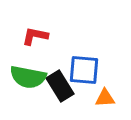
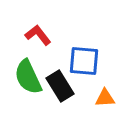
red L-shape: moved 3 px right, 1 px up; rotated 40 degrees clockwise
blue square: moved 9 px up
green semicircle: rotated 54 degrees clockwise
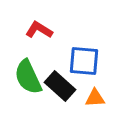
red L-shape: moved 1 px right, 5 px up; rotated 20 degrees counterclockwise
black rectangle: rotated 16 degrees counterclockwise
orange triangle: moved 10 px left
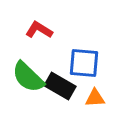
blue square: moved 2 px down
green semicircle: rotated 21 degrees counterclockwise
black rectangle: rotated 12 degrees counterclockwise
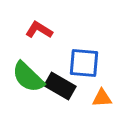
orange triangle: moved 7 px right
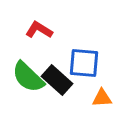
black rectangle: moved 3 px left, 6 px up; rotated 12 degrees clockwise
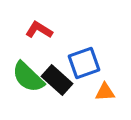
blue square: rotated 24 degrees counterclockwise
orange triangle: moved 3 px right, 6 px up
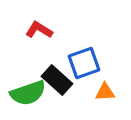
green semicircle: moved 16 px down; rotated 63 degrees counterclockwise
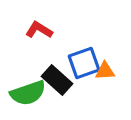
orange triangle: moved 21 px up
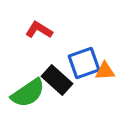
green semicircle: rotated 15 degrees counterclockwise
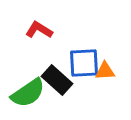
blue square: rotated 16 degrees clockwise
